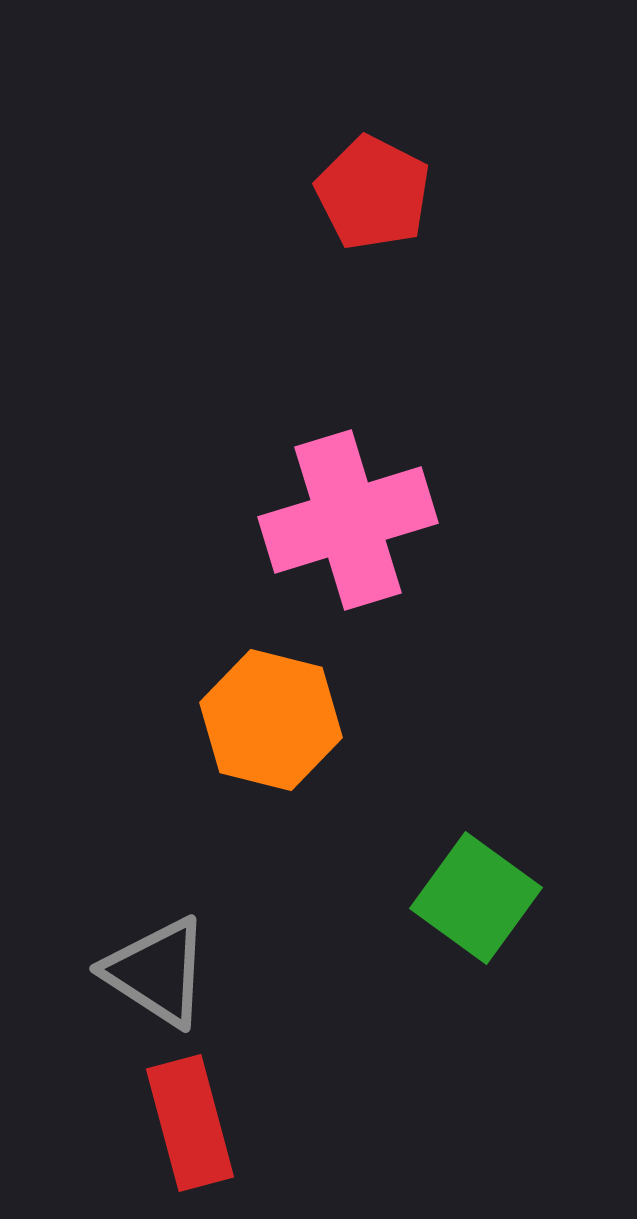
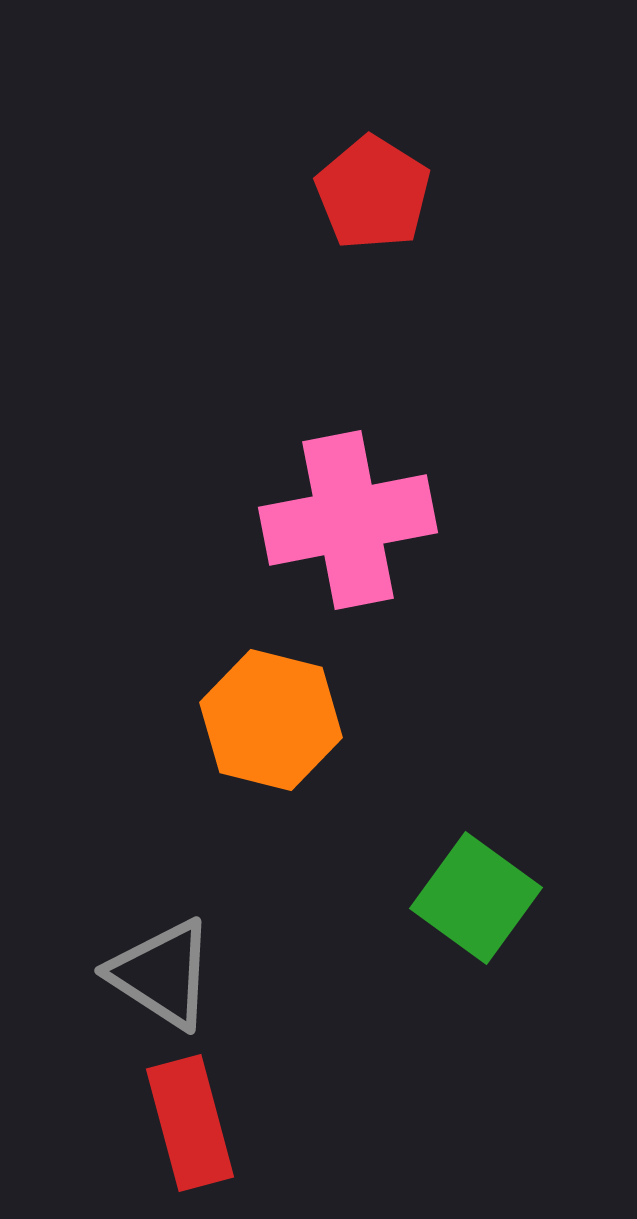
red pentagon: rotated 5 degrees clockwise
pink cross: rotated 6 degrees clockwise
gray triangle: moved 5 px right, 2 px down
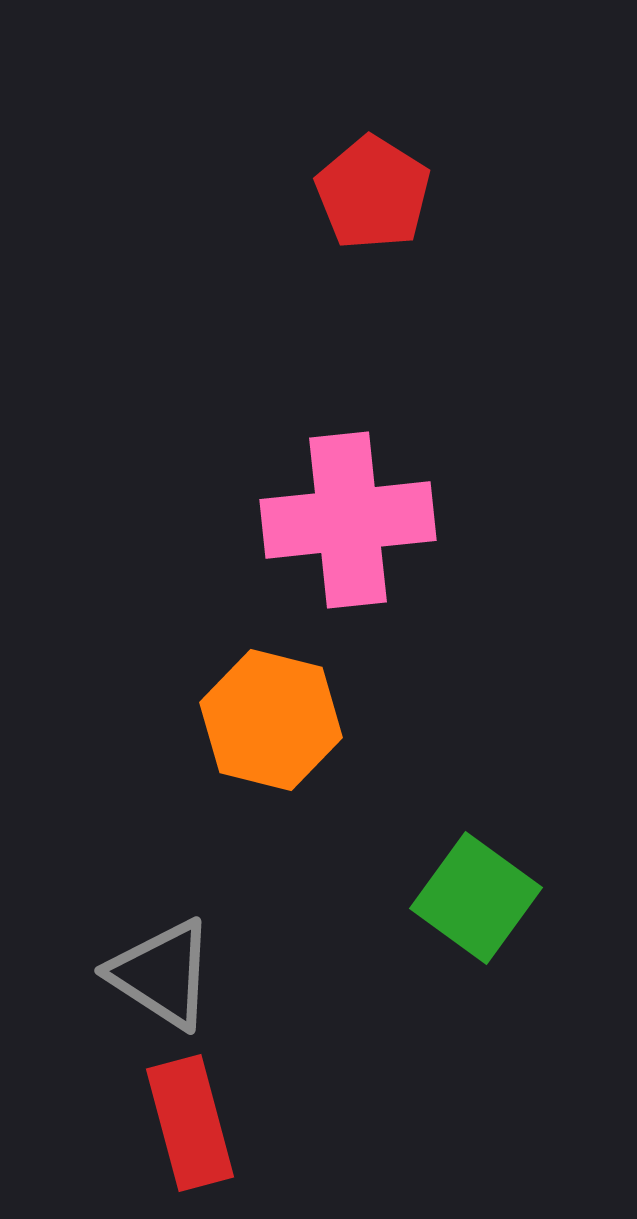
pink cross: rotated 5 degrees clockwise
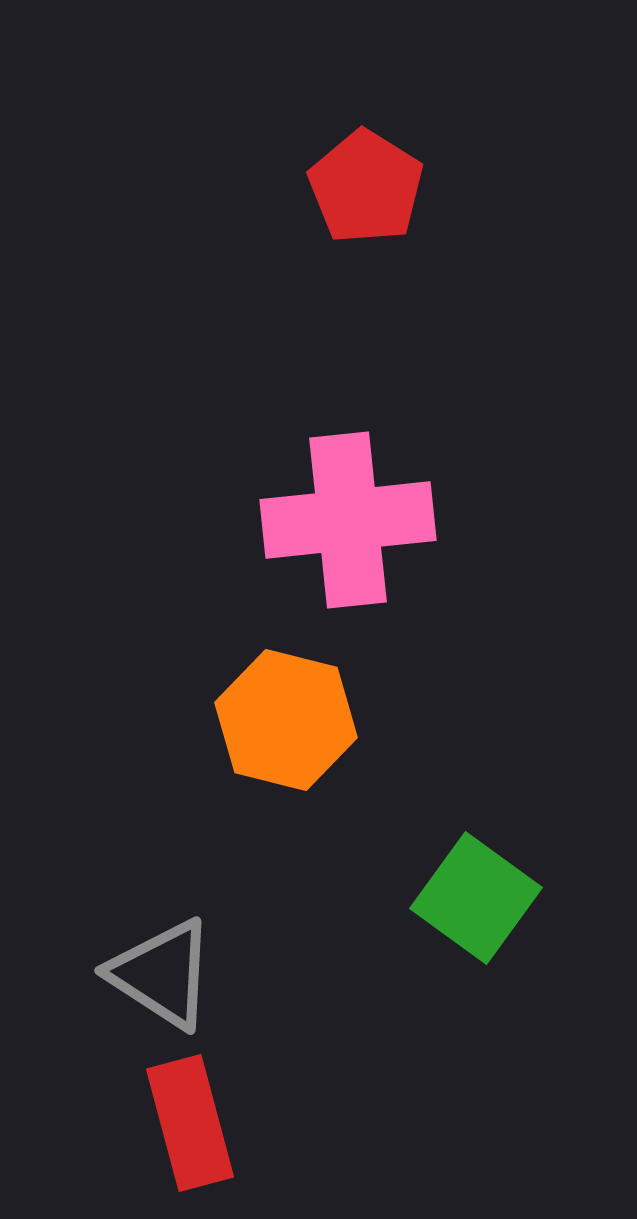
red pentagon: moved 7 px left, 6 px up
orange hexagon: moved 15 px right
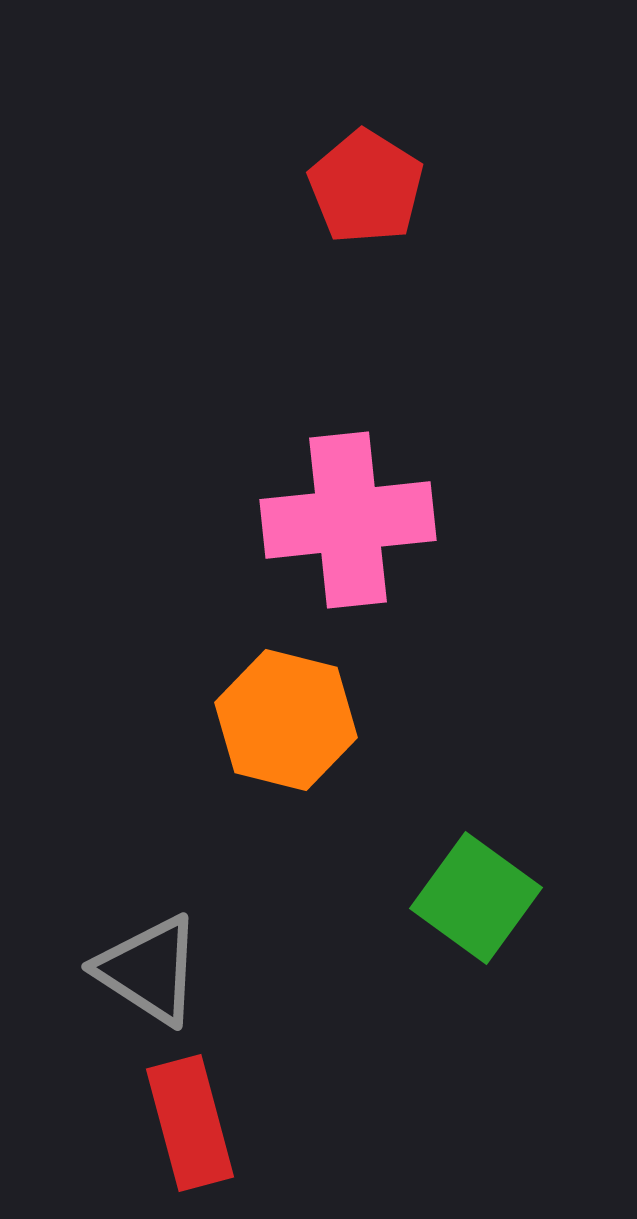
gray triangle: moved 13 px left, 4 px up
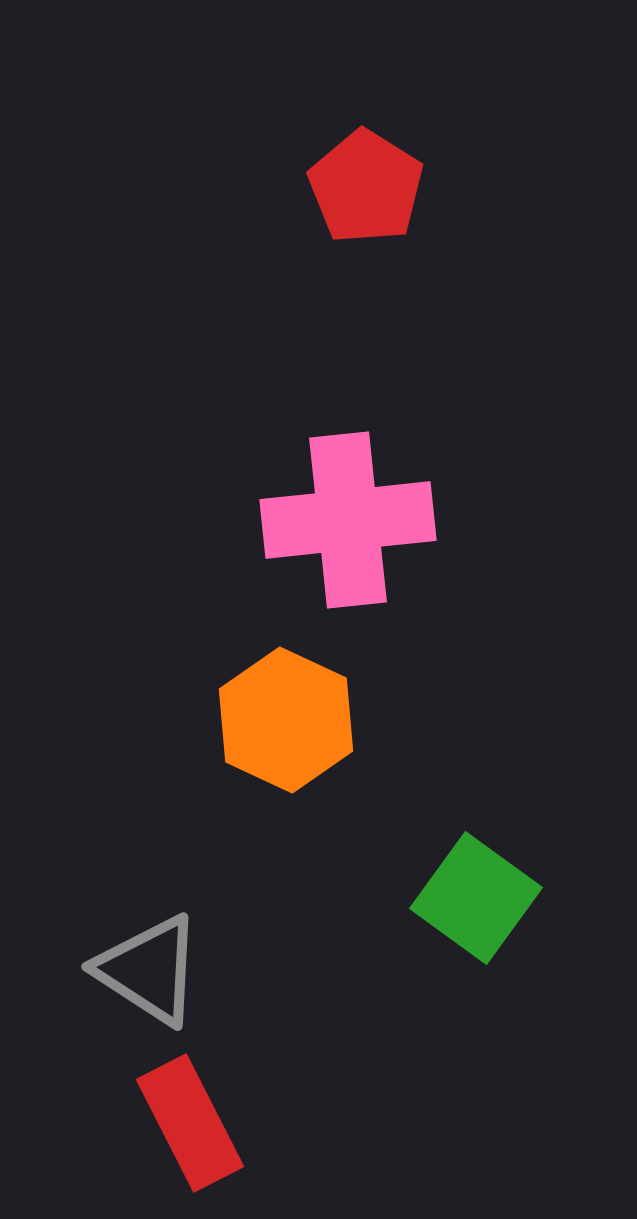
orange hexagon: rotated 11 degrees clockwise
red rectangle: rotated 12 degrees counterclockwise
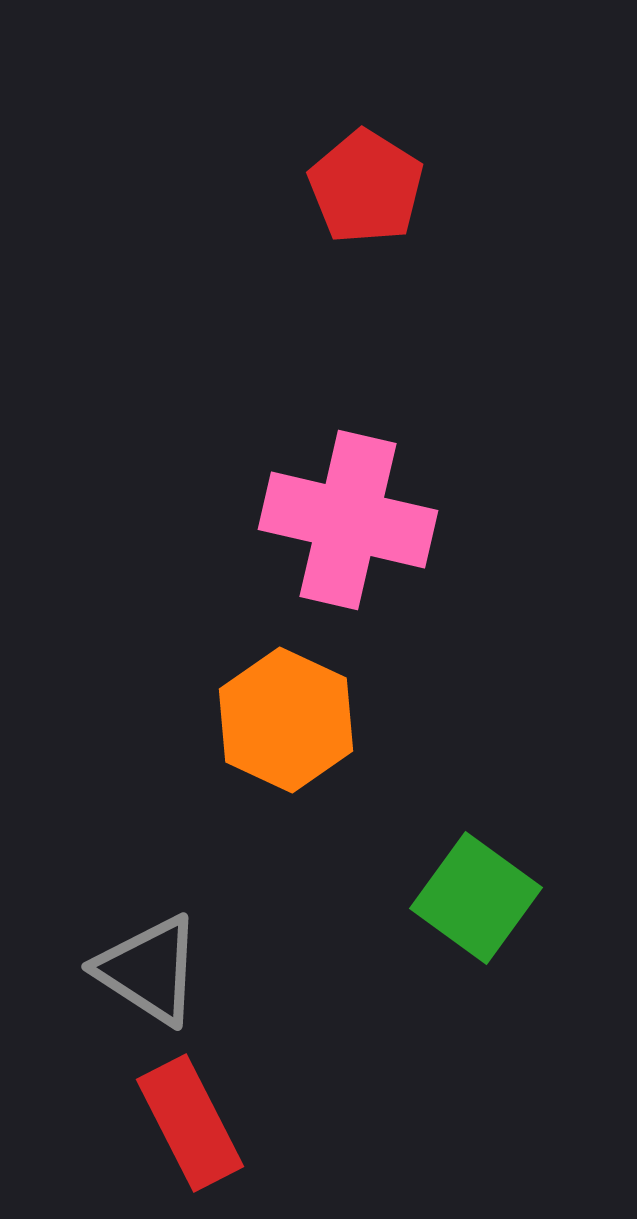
pink cross: rotated 19 degrees clockwise
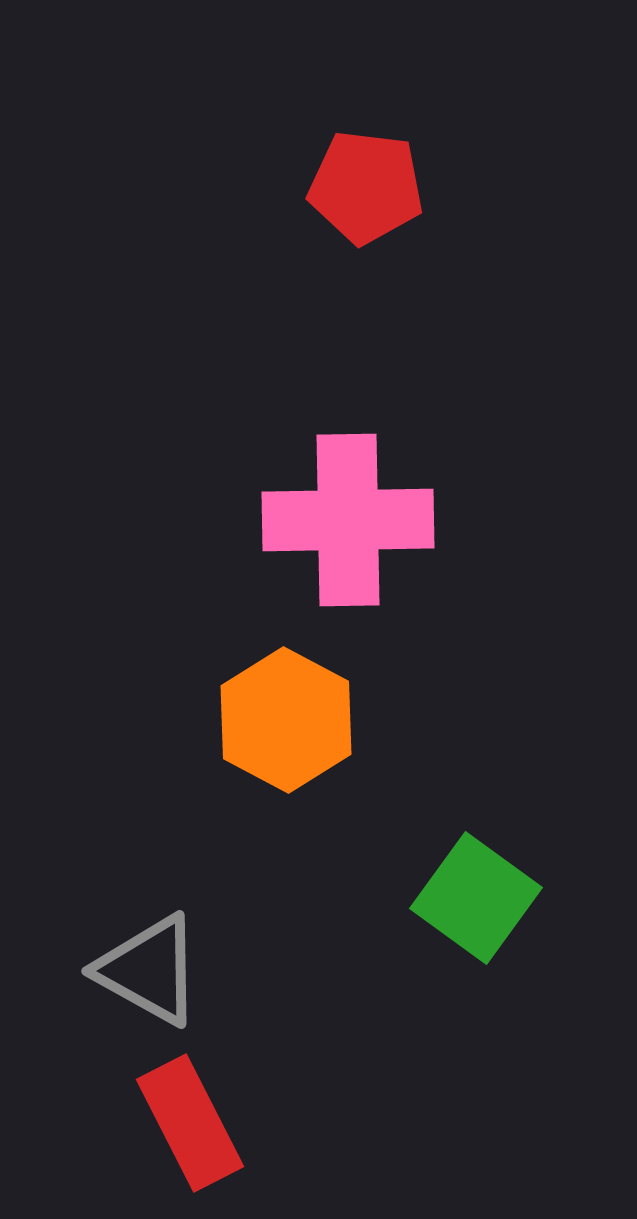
red pentagon: rotated 25 degrees counterclockwise
pink cross: rotated 14 degrees counterclockwise
orange hexagon: rotated 3 degrees clockwise
gray triangle: rotated 4 degrees counterclockwise
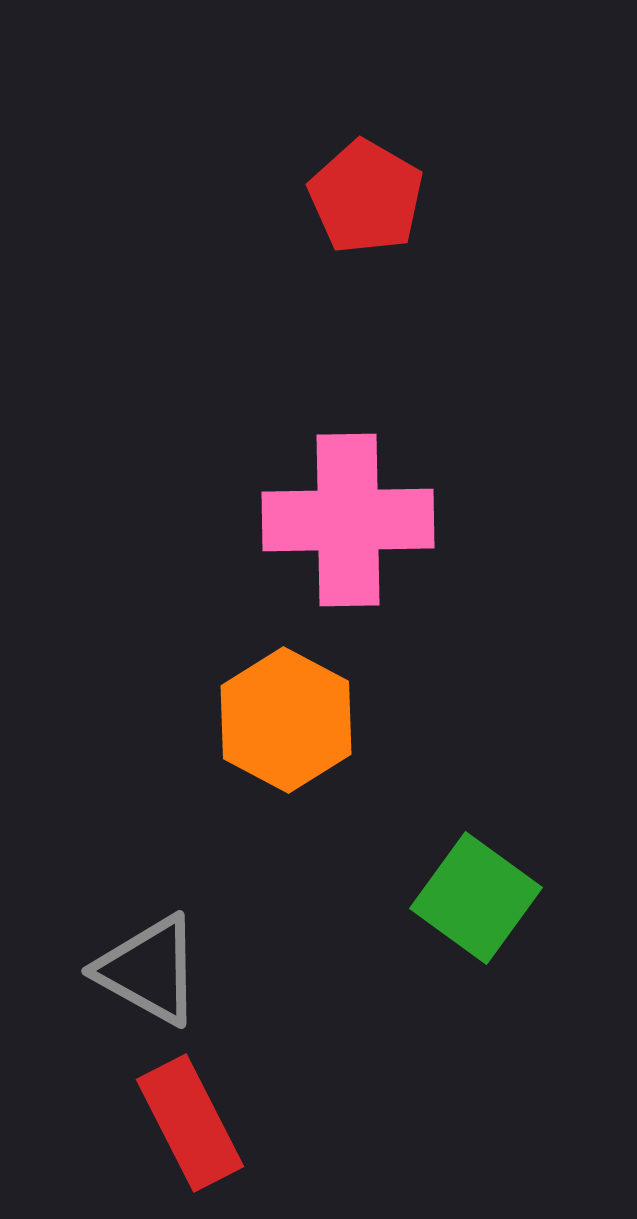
red pentagon: moved 10 px down; rotated 23 degrees clockwise
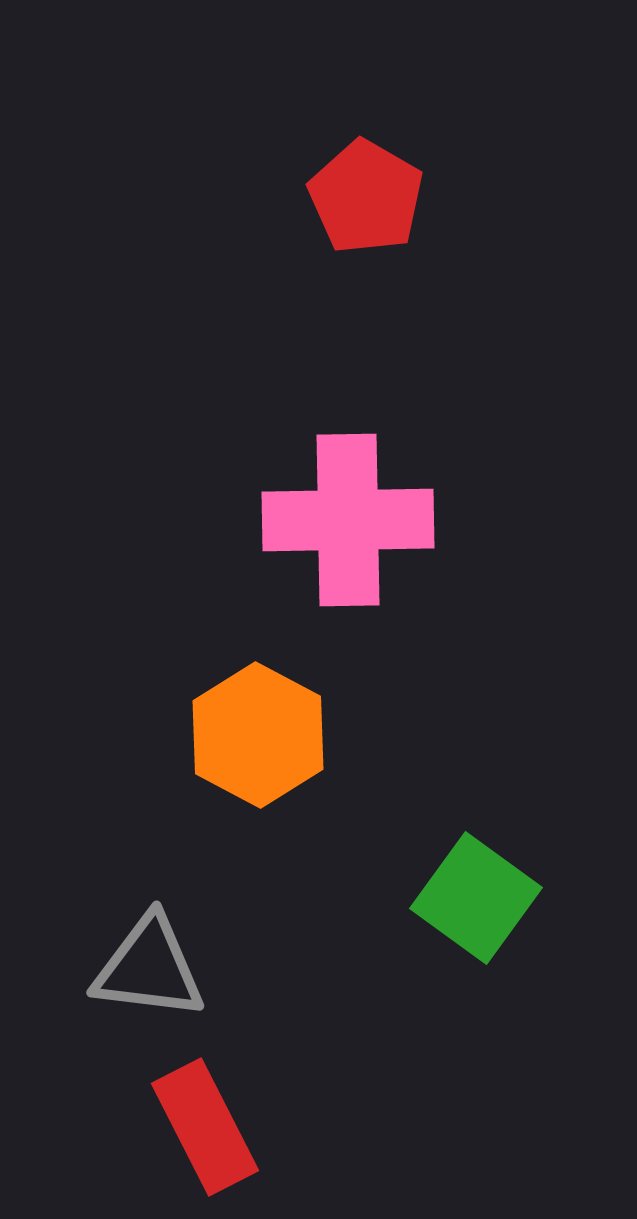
orange hexagon: moved 28 px left, 15 px down
gray triangle: moved 2 px up; rotated 22 degrees counterclockwise
red rectangle: moved 15 px right, 4 px down
